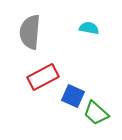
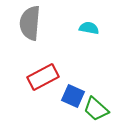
gray semicircle: moved 9 px up
green trapezoid: moved 4 px up
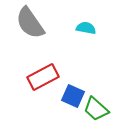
gray semicircle: rotated 40 degrees counterclockwise
cyan semicircle: moved 3 px left
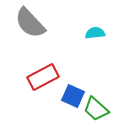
gray semicircle: rotated 8 degrees counterclockwise
cyan semicircle: moved 9 px right, 5 px down; rotated 18 degrees counterclockwise
